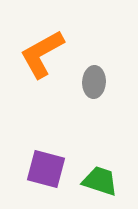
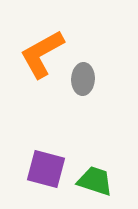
gray ellipse: moved 11 px left, 3 px up
green trapezoid: moved 5 px left
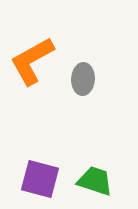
orange L-shape: moved 10 px left, 7 px down
purple square: moved 6 px left, 10 px down
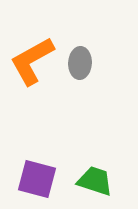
gray ellipse: moved 3 px left, 16 px up
purple square: moved 3 px left
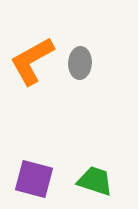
purple square: moved 3 px left
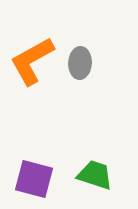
green trapezoid: moved 6 px up
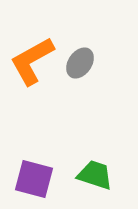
gray ellipse: rotated 32 degrees clockwise
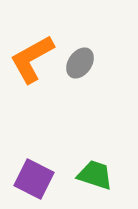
orange L-shape: moved 2 px up
purple square: rotated 12 degrees clockwise
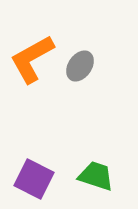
gray ellipse: moved 3 px down
green trapezoid: moved 1 px right, 1 px down
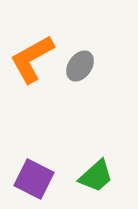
green trapezoid: rotated 120 degrees clockwise
